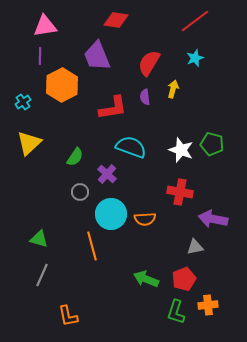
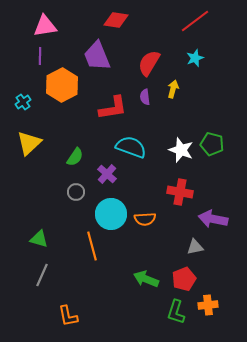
gray circle: moved 4 px left
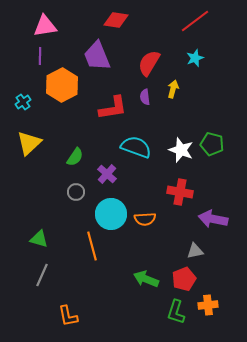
cyan semicircle: moved 5 px right
gray triangle: moved 4 px down
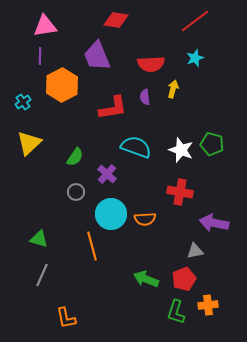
red semicircle: moved 2 px right, 1 px down; rotated 124 degrees counterclockwise
purple arrow: moved 1 px right, 4 px down
orange L-shape: moved 2 px left, 2 px down
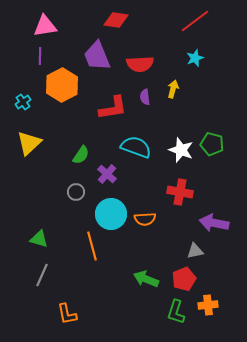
red semicircle: moved 11 px left
green semicircle: moved 6 px right, 2 px up
orange L-shape: moved 1 px right, 4 px up
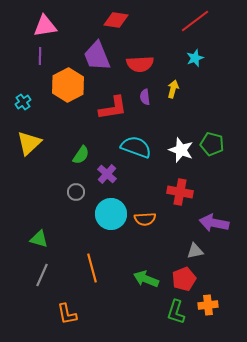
orange hexagon: moved 6 px right
orange line: moved 22 px down
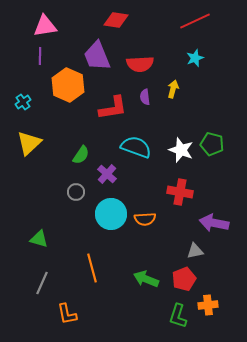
red line: rotated 12 degrees clockwise
orange hexagon: rotated 8 degrees counterclockwise
gray line: moved 8 px down
green L-shape: moved 2 px right, 4 px down
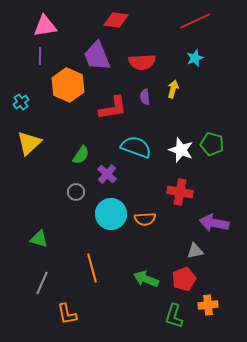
red semicircle: moved 2 px right, 2 px up
cyan cross: moved 2 px left
green L-shape: moved 4 px left
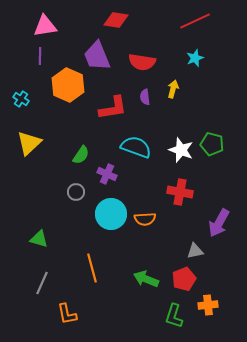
red semicircle: rotated 12 degrees clockwise
cyan cross: moved 3 px up; rotated 21 degrees counterclockwise
purple cross: rotated 18 degrees counterclockwise
purple arrow: moved 5 px right; rotated 72 degrees counterclockwise
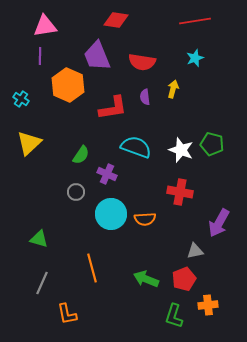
red line: rotated 16 degrees clockwise
